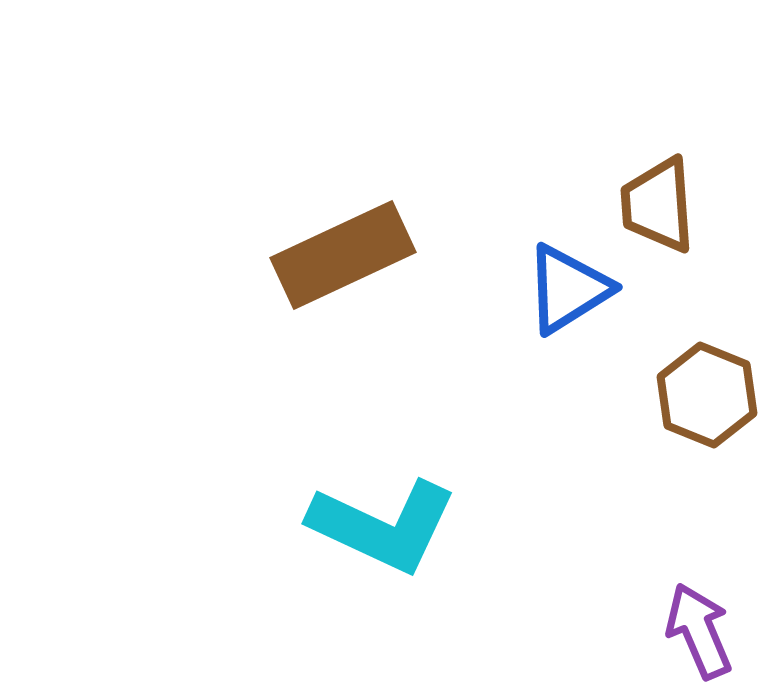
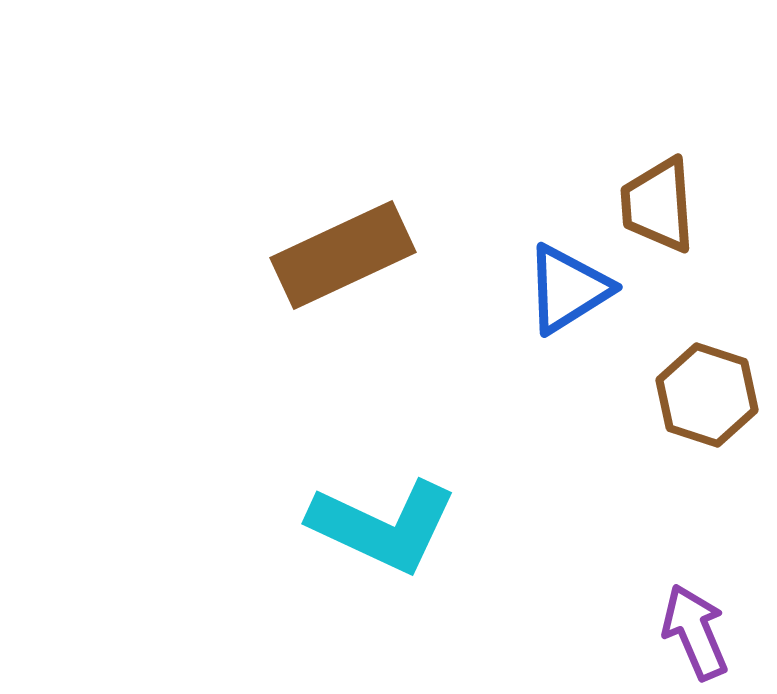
brown hexagon: rotated 4 degrees counterclockwise
purple arrow: moved 4 px left, 1 px down
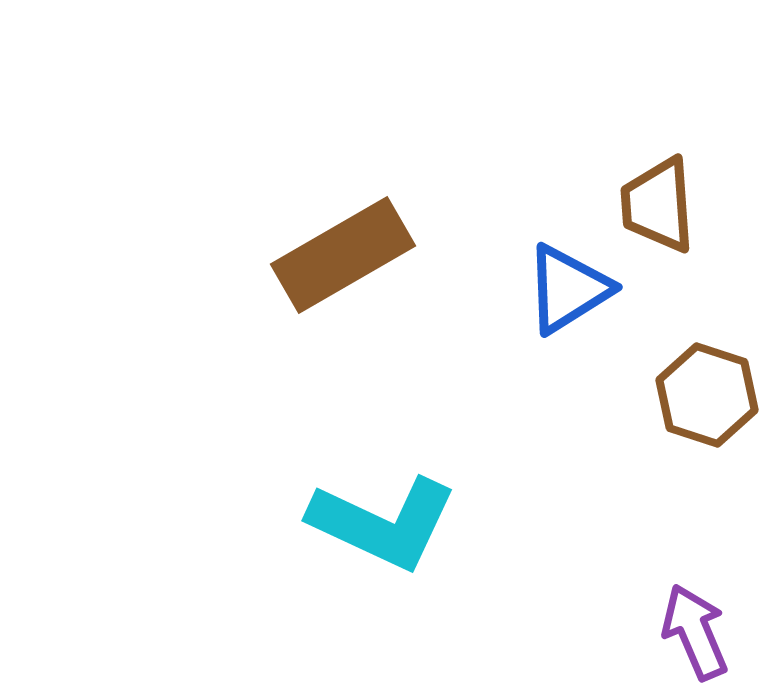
brown rectangle: rotated 5 degrees counterclockwise
cyan L-shape: moved 3 px up
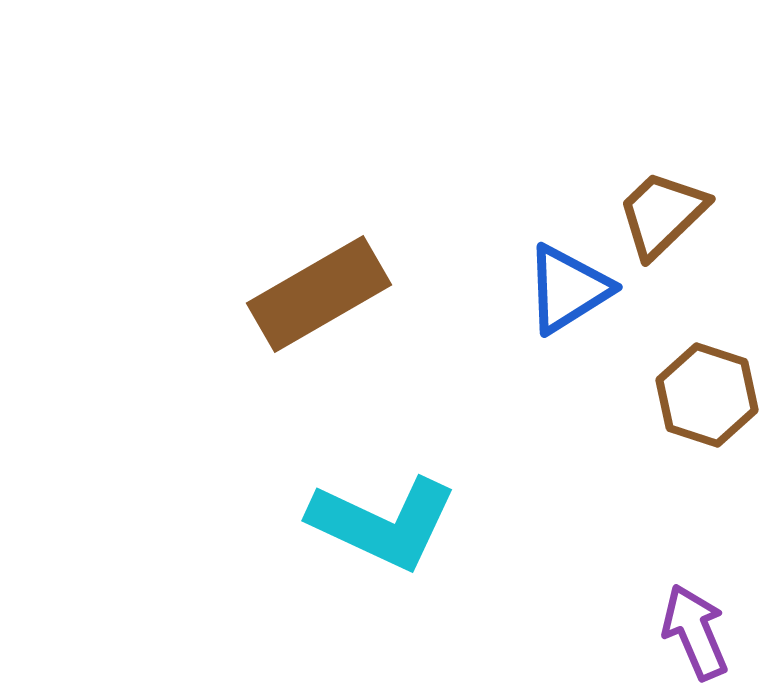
brown trapezoid: moved 4 px right, 9 px down; rotated 50 degrees clockwise
brown rectangle: moved 24 px left, 39 px down
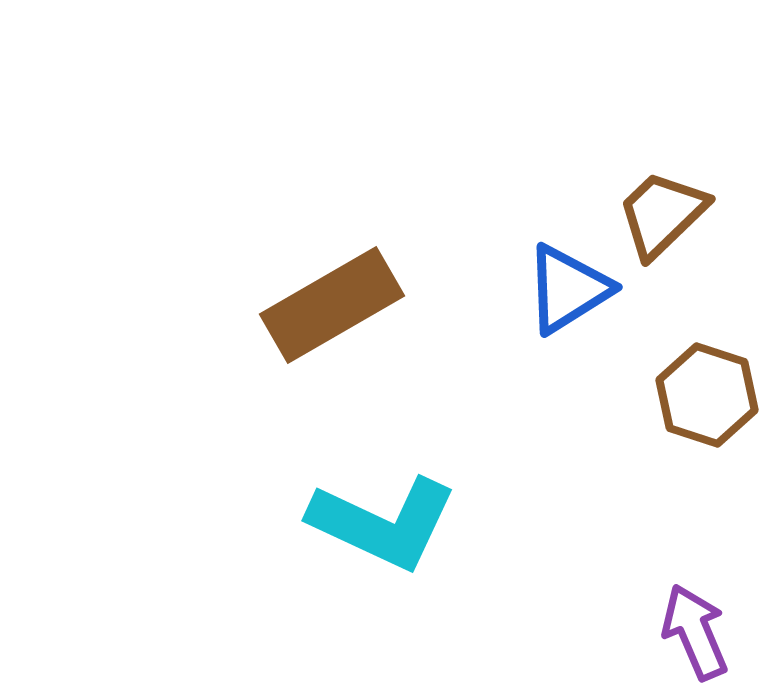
brown rectangle: moved 13 px right, 11 px down
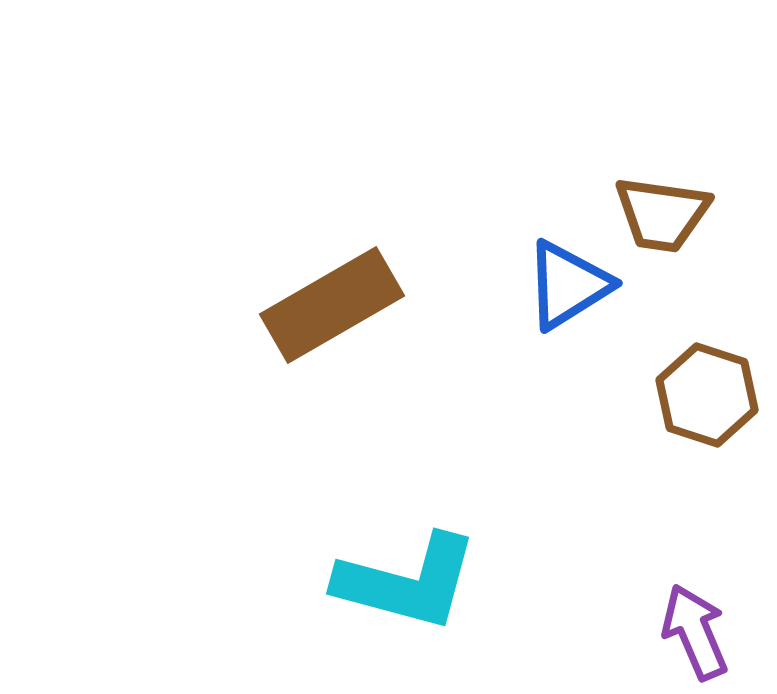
brown trapezoid: rotated 128 degrees counterclockwise
blue triangle: moved 4 px up
cyan L-shape: moved 24 px right, 59 px down; rotated 10 degrees counterclockwise
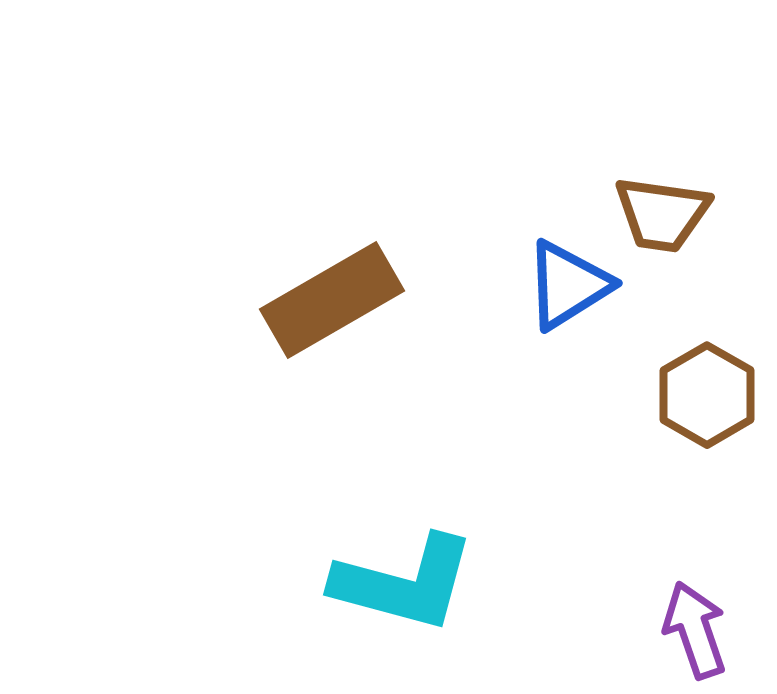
brown rectangle: moved 5 px up
brown hexagon: rotated 12 degrees clockwise
cyan L-shape: moved 3 px left, 1 px down
purple arrow: moved 2 px up; rotated 4 degrees clockwise
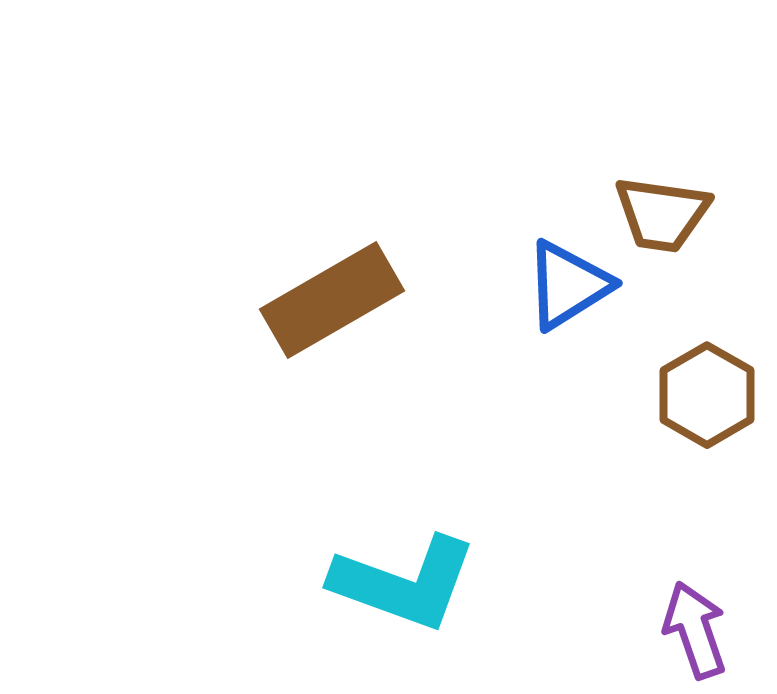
cyan L-shape: rotated 5 degrees clockwise
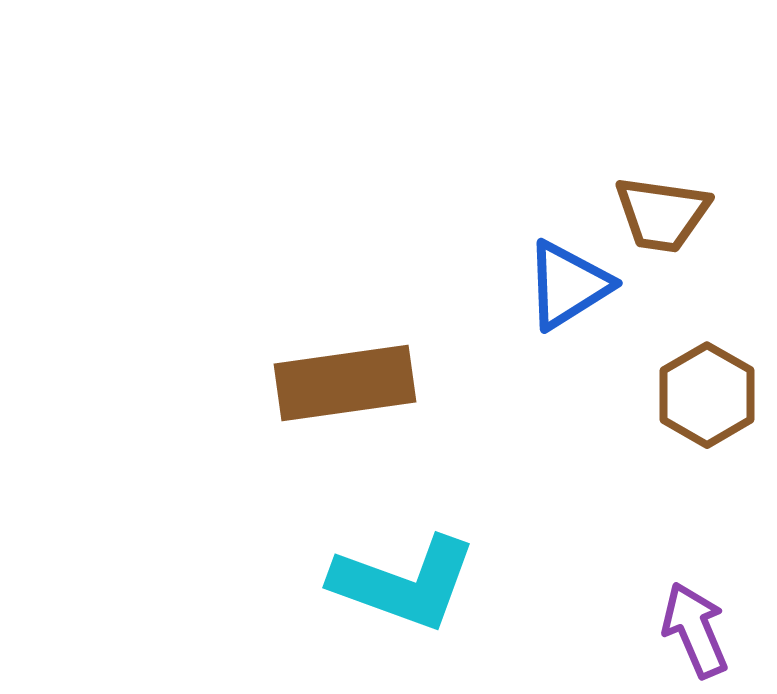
brown rectangle: moved 13 px right, 83 px down; rotated 22 degrees clockwise
purple arrow: rotated 4 degrees counterclockwise
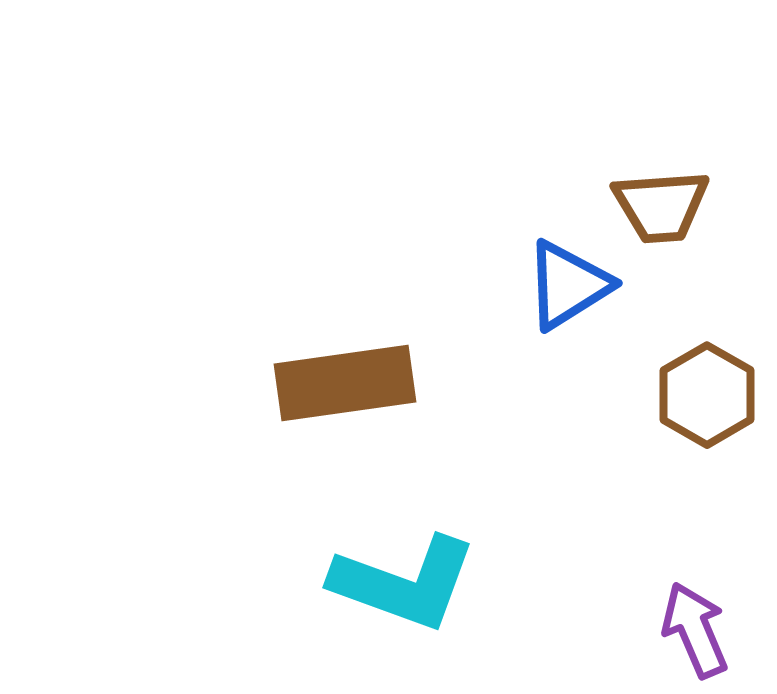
brown trapezoid: moved 1 px left, 8 px up; rotated 12 degrees counterclockwise
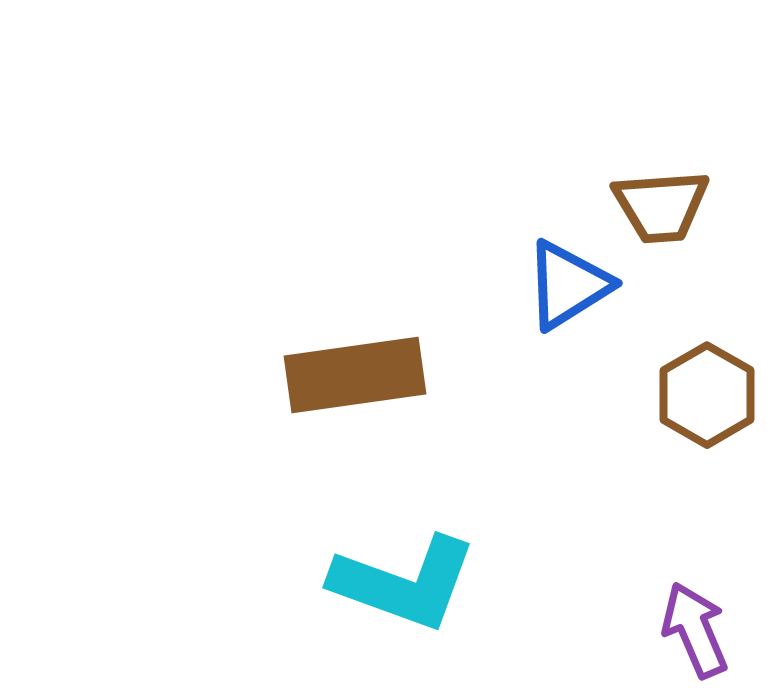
brown rectangle: moved 10 px right, 8 px up
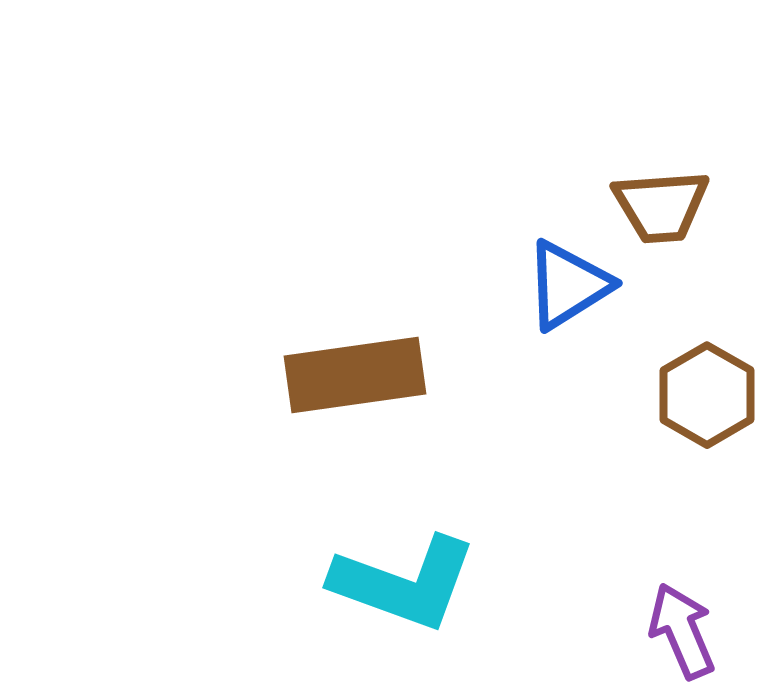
purple arrow: moved 13 px left, 1 px down
